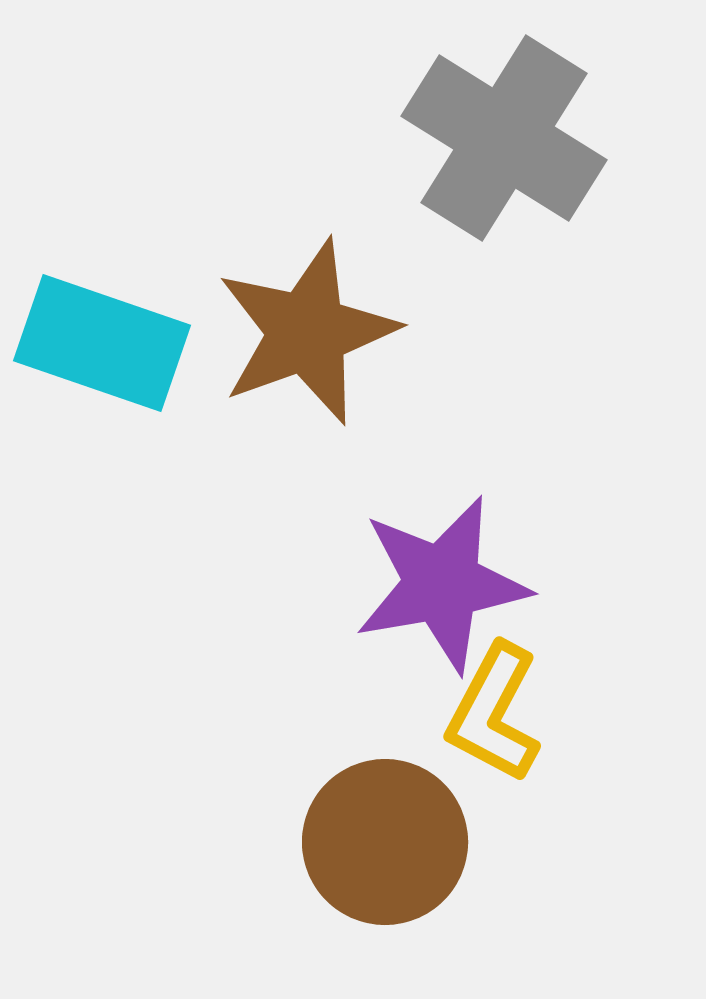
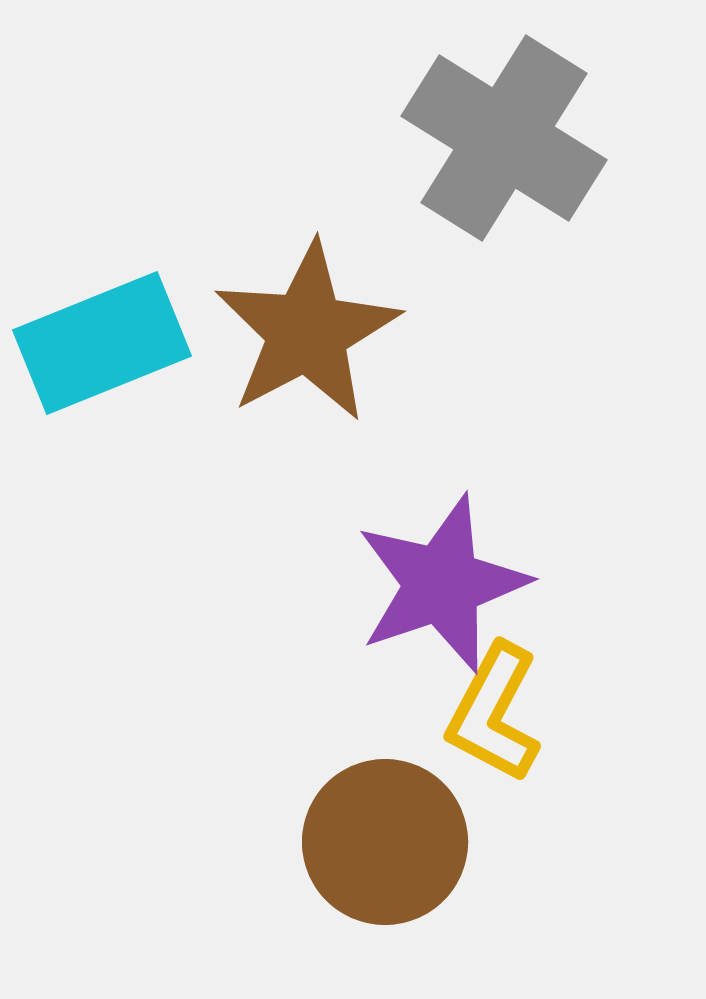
brown star: rotated 8 degrees counterclockwise
cyan rectangle: rotated 41 degrees counterclockwise
purple star: rotated 9 degrees counterclockwise
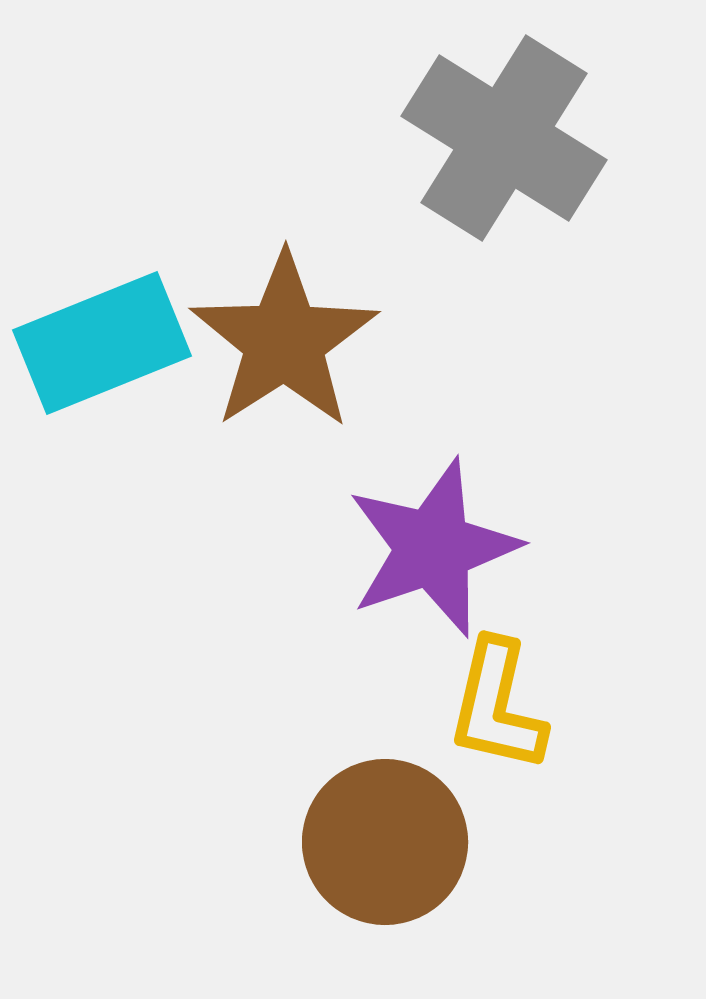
brown star: moved 23 px left, 9 px down; rotated 5 degrees counterclockwise
purple star: moved 9 px left, 36 px up
yellow L-shape: moved 3 px right, 7 px up; rotated 15 degrees counterclockwise
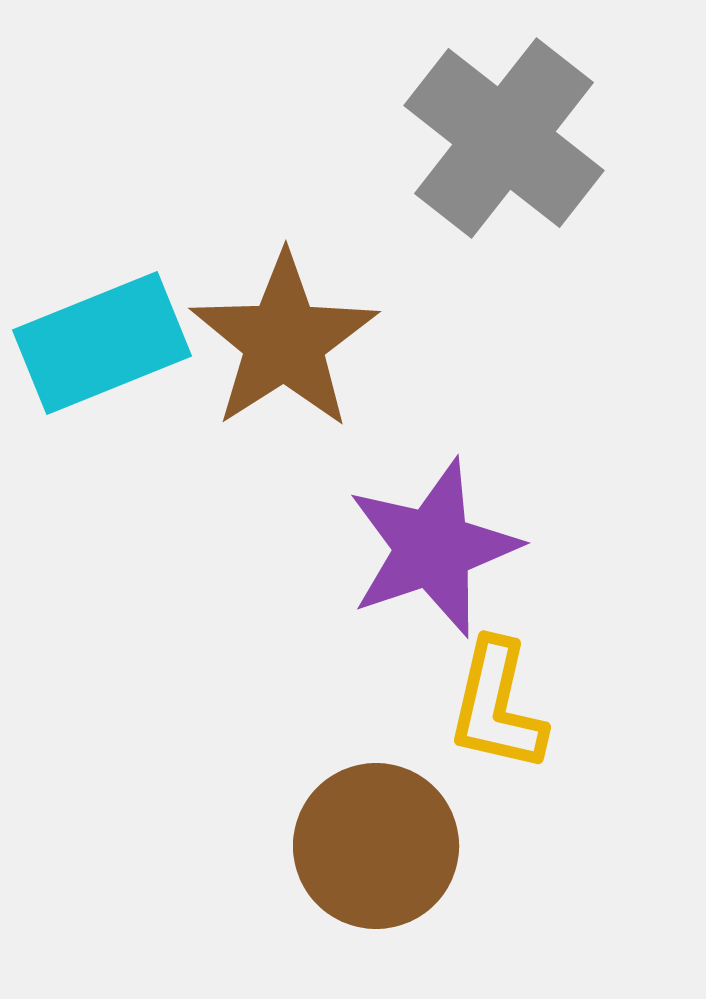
gray cross: rotated 6 degrees clockwise
brown circle: moved 9 px left, 4 px down
